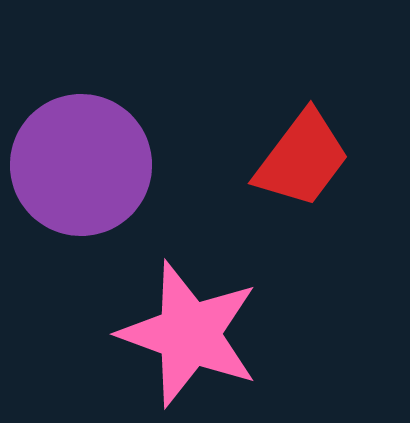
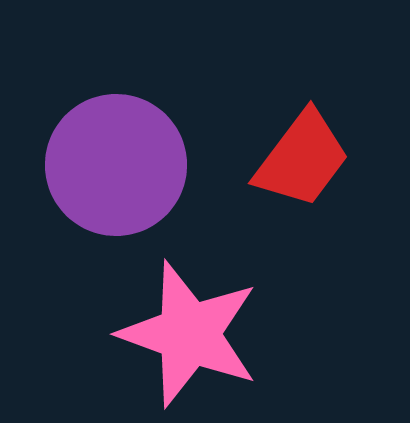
purple circle: moved 35 px right
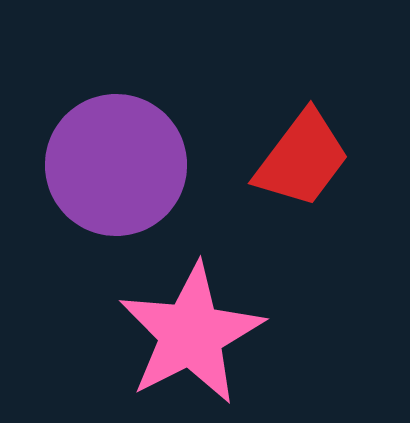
pink star: moved 2 px right; rotated 25 degrees clockwise
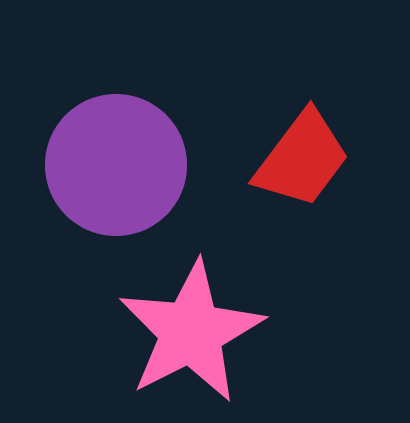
pink star: moved 2 px up
